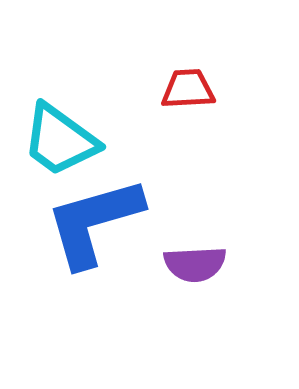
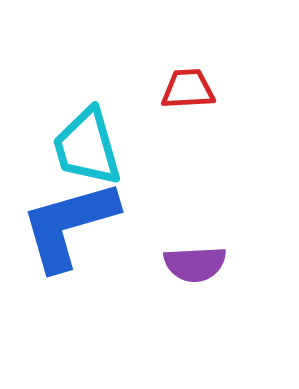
cyan trapezoid: moved 27 px right, 7 px down; rotated 38 degrees clockwise
blue L-shape: moved 25 px left, 3 px down
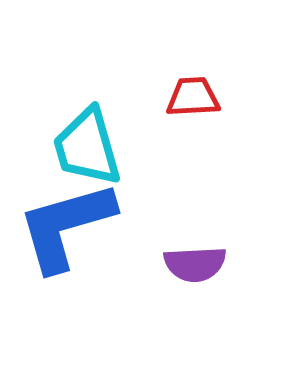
red trapezoid: moved 5 px right, 8 px down
blue L-shape: moved 3 px left, 1 px down
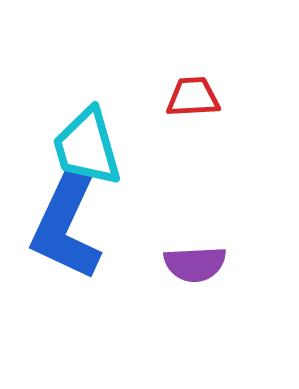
blue L-shape: rotated 49 degrees counterclockwise
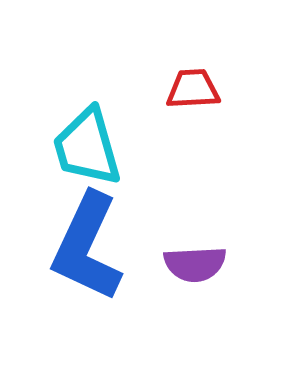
red trapezoid: moved 8 px up
blue L-shape: moved 21 px right, 21 px down
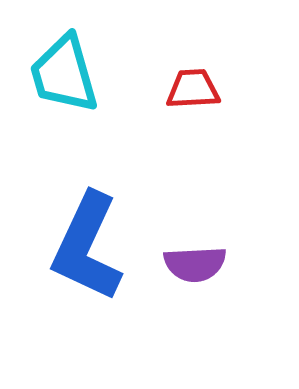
cyan trapezoid: moved 23 px left, 73 px up
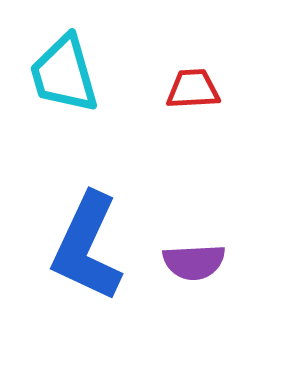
purple semicircle: moved 1 px left, 2 px up
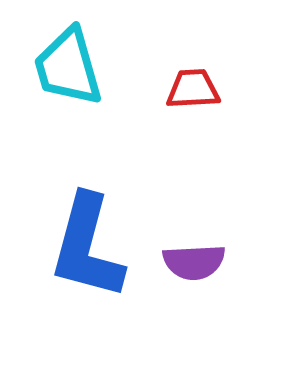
cyan trapezoid: moved 4 px right, 7 px up
blue L-shape: rotated 10 degrees counterclockwise
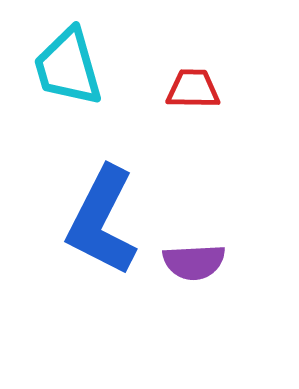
red trapezoid: rotated 4 degrees clockwise
blue L-shape: moved 15 px right, 26 px up; rotated 12 degrees clockwise
